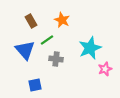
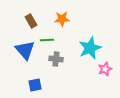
orange star: moved 1 px up; rotated 28 degrees counterclockwise
green line: rotated 32 degrees clockwise
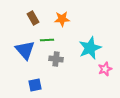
brown rectangle: moved 2 px right, 3 px up
